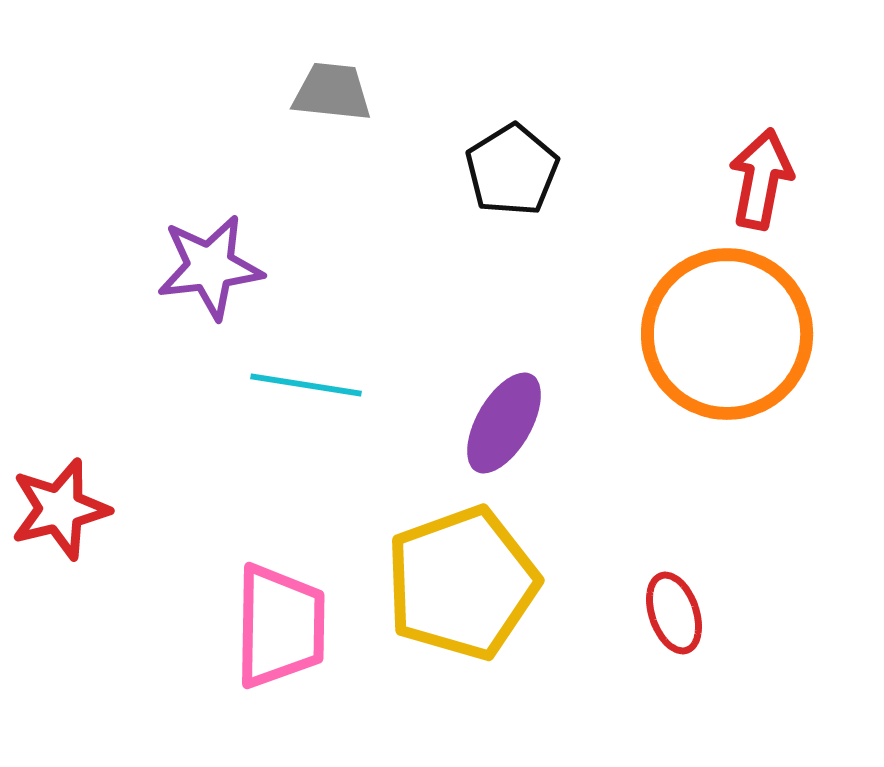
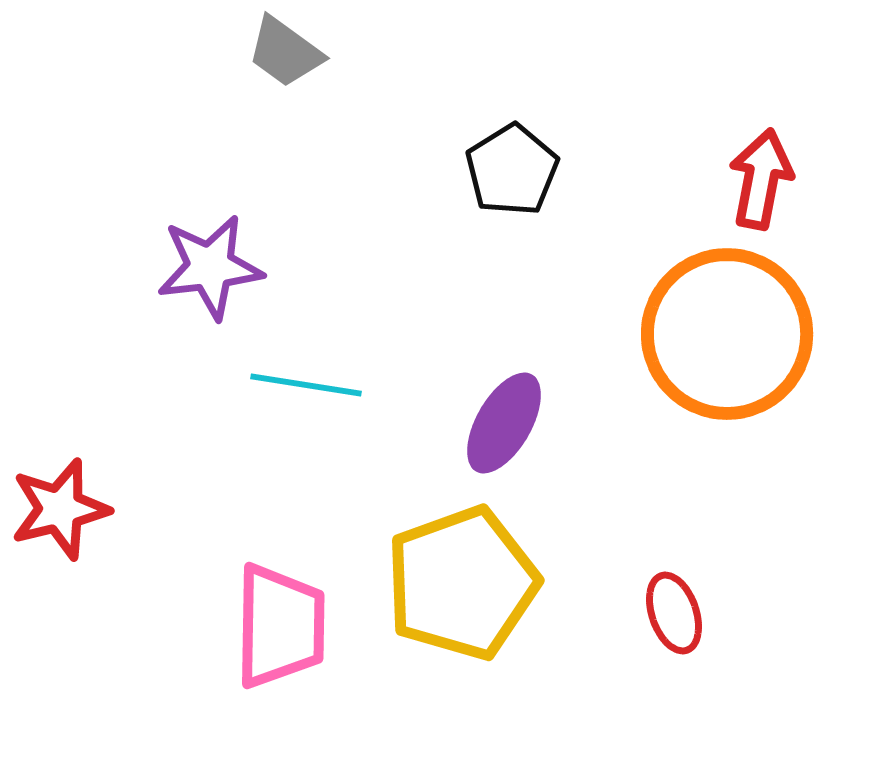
gray trapezoid: moved 47 px left, 40 px up; rotated 150 degrees counterclockwise
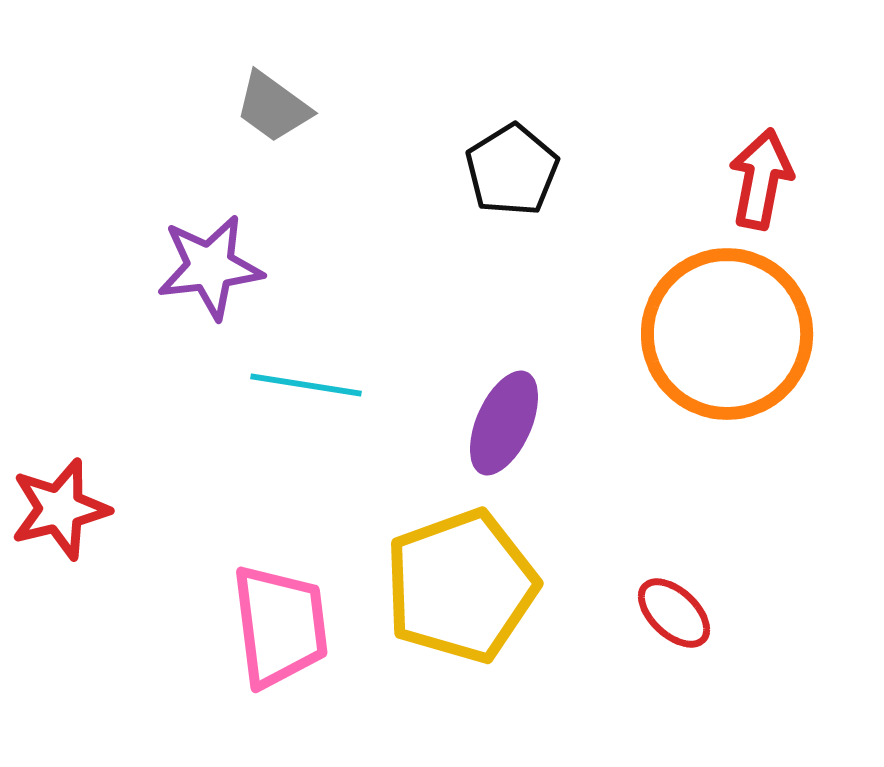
gray trapezoid: moved 12 px left, 55 px down
purple ellipse: rotated 6 degrees counterclockwise
yellow pentagon: moved 1 px left, 3 px down
red ellipse: rotated 28 degrees counterclockwise
pink trapezoid: rotated 8 degrees counterclockwise
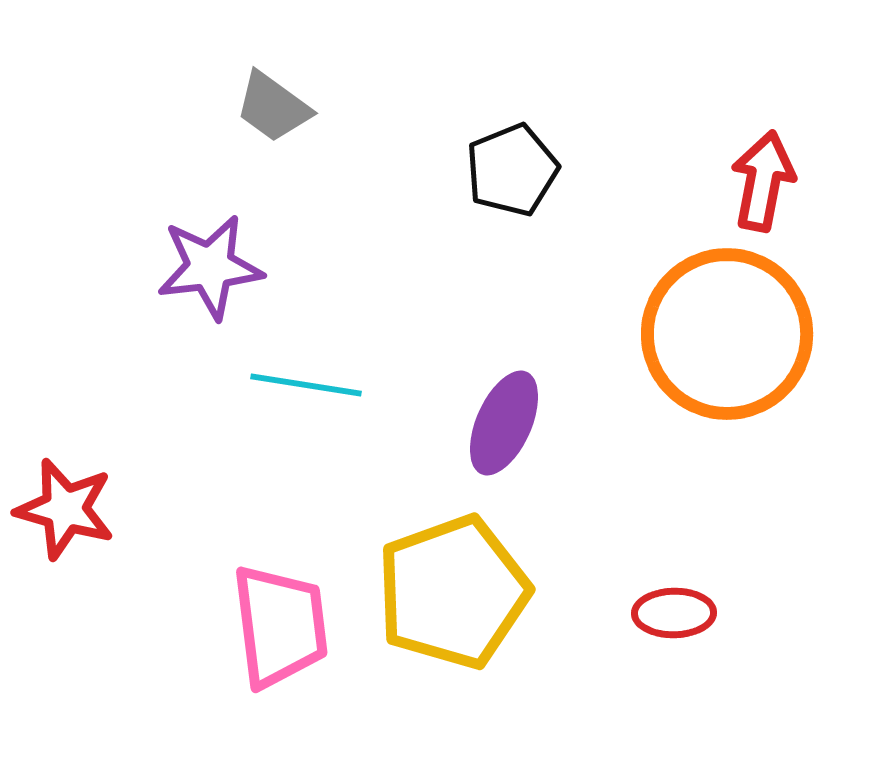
black pentagon: rotated 10 degrees clockwise
red arrow: moved 2 px right, 2 px down
red star: moved 5 px right; rotated 30 degrees clockwise
yellow pentagon: moved 8 px left, 6 px down
red ellipse: rotated 44 degrees counterclockwise
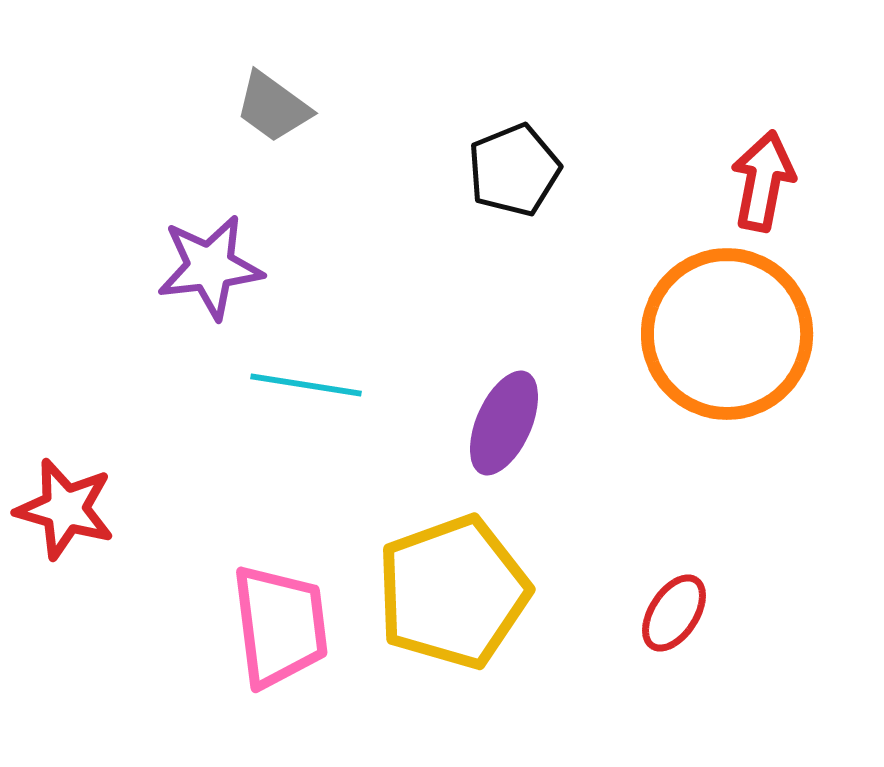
black pentagon: moved 2 px right
red ellipse: rotated 56 degrees counterclockwise
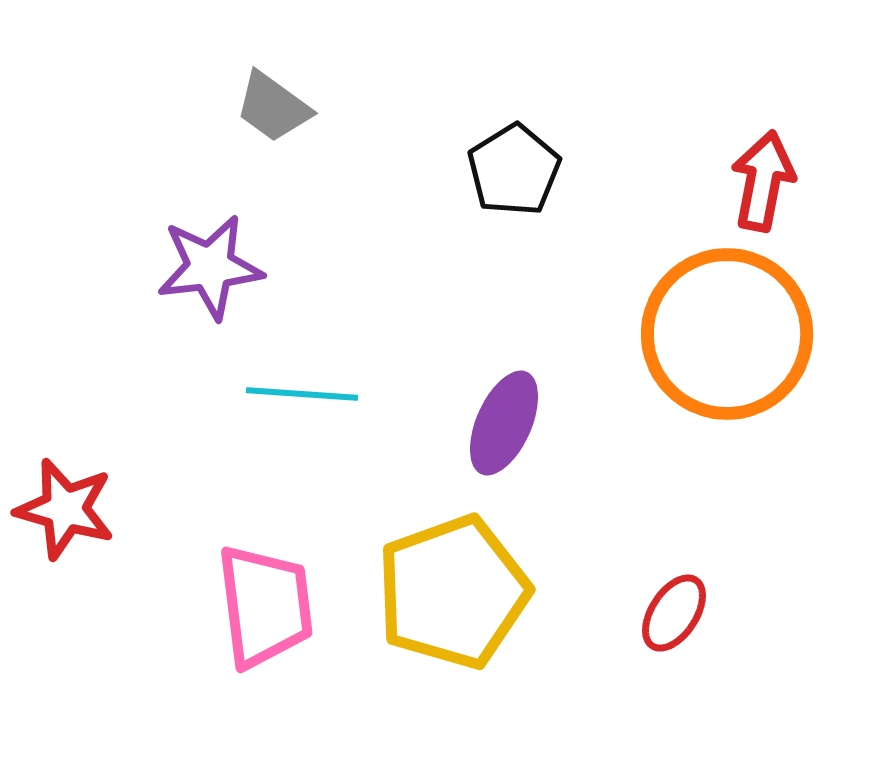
black pentagon: rotated 10 degrees counterclockwise
cyan line: moved 4 px left, 9 px down; rotated 5 degrees counterclockwise
pink trapezoid: moved 15 px left, 20 px up
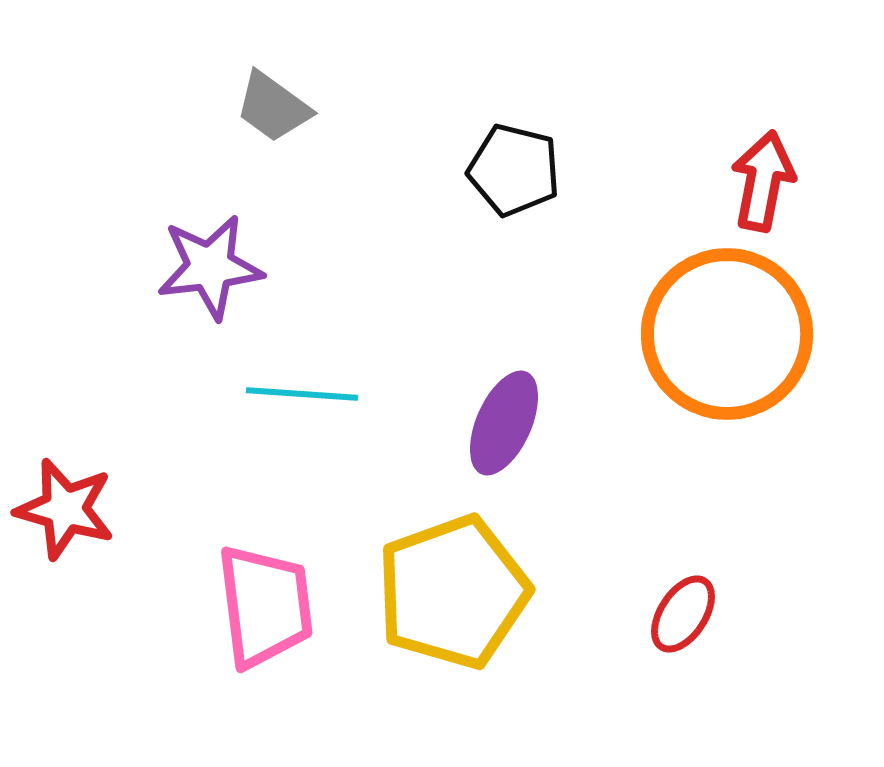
black pentagon: rotated 26 degrees counterclockwise
red ellipse: moved 9 px right, 1 px down
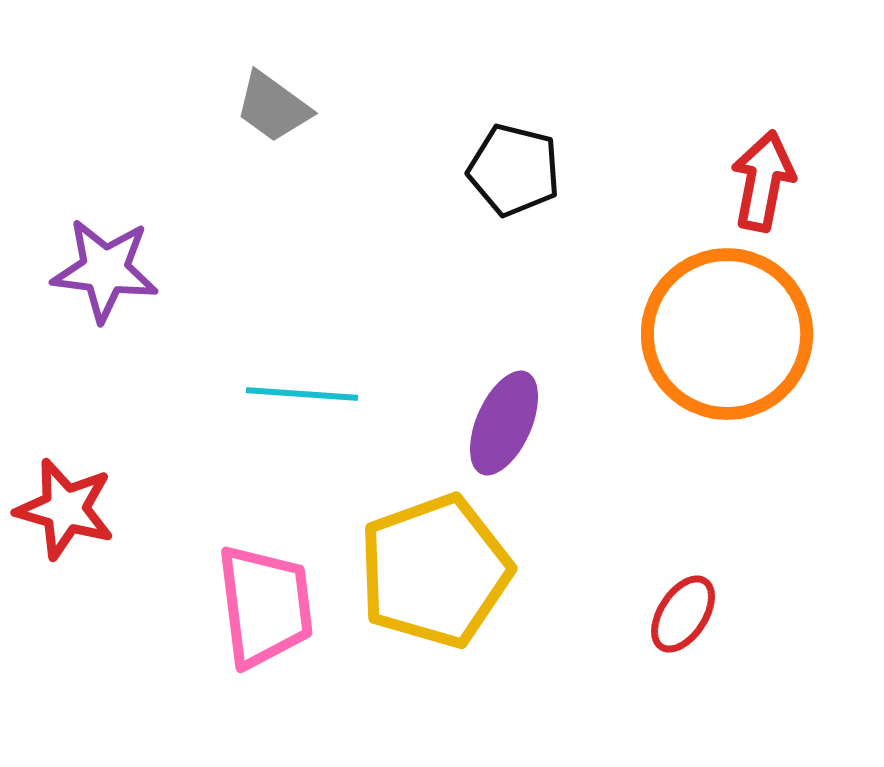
purple star: moved 105 px left, 3 px down; rotated 14 degrees clockwise
yellow pentagon: moved 18 px left, 21 px up
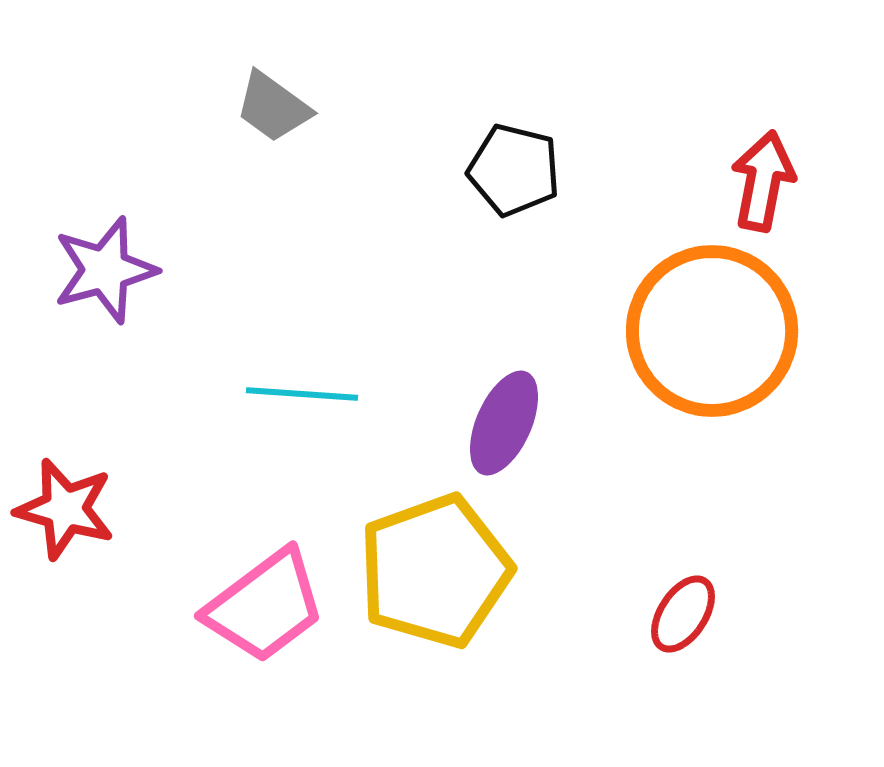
purple star: rotated 22 degrees counterclockwise
orange circle: moved 15 px left, 3 px up
pink trapezoid: rotated 60 degrees clockwise
